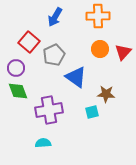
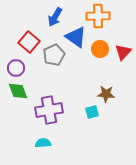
blue triangle: moved 40 px up
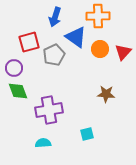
blue arrow: rotated 12 degrees counterclockwise
red square: rotated 35 degrees clockwise
purple circle: moved 2 px left
cyan square: moved 5 px left, 22 px down
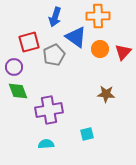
purple circle: moved 1 px up
cyan semicircle: moved 3 px right, 1 px down
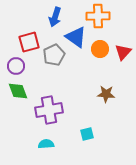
purple circle: moved 2 px right, 1 px up
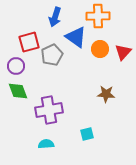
gray pentagon: moved 2 px left
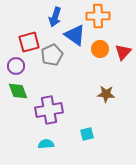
blue triangle: moved 1 px left, 2 px up
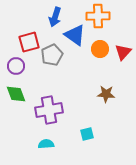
green diamond: moved 2 px left, 3 px down
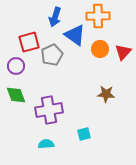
green diamond: moved 1 px down
cyan square: moved 3 px left
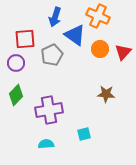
orange cross: rotated 25 degrees clockwise
red square: moved 4 px left, 3 px up; rotated 10 degrees clockwise
purple circle: moved 3 px up
green diamond: rotated 65 degrees clockwise
